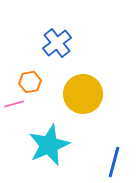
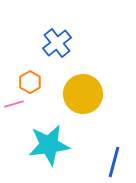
orange hexagon: rotated 20 degrees counterclockwise
cyan star: rotated 15 degrees clockwise
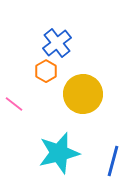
orange hexagon: moved 16 px right, 11 px up
pink line: rotated 54 degrees clockwise
cyan star: moved 10 px right, 8 px down; rotated 6 degrees counterclockwise
blue line: moved 1 px left, 1 px up
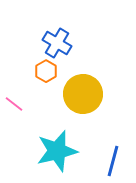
blue cross: rotated 20 degrees counterclockwise
cyan star: moved 2 px left, 2 px up
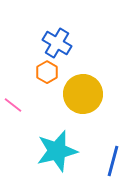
orange hexagon: moved 1 px right, 1 px down
pink line: moved 1 px left, 1 px down
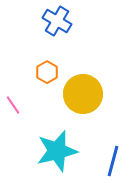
blue cross: moved 22 px up
pink line: rotated 18 degrees clockwise
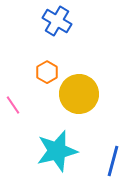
yellow circle: moved 4 px left
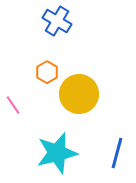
cyan star: moved 2 px down
blue line: moved 4 px right, 8 px up
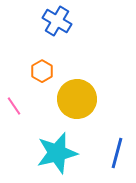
orange hexagon: moved 5 px left, 1 px up
yellow circle: moved 2 px left, 5 px down
pink line: moved 1 px right, 1 px down
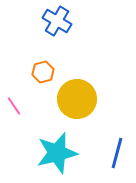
orange hexagon: moved 1 px right, 1 px down; rotated 15 degrees clockwise
